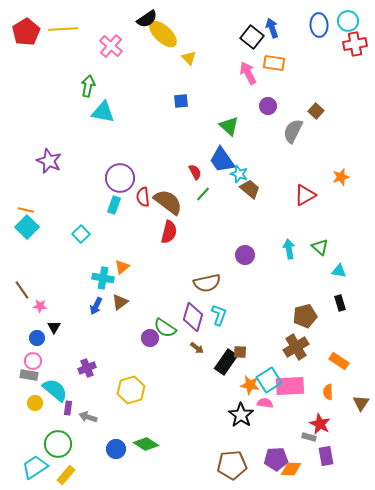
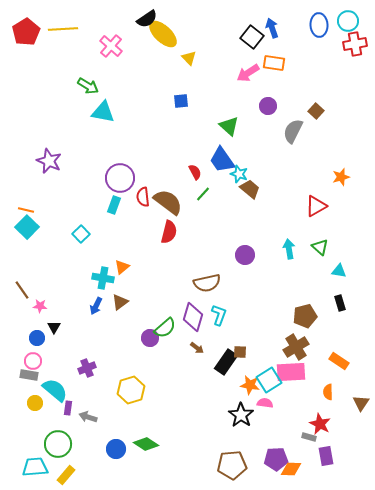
pink arrow at (248, 73): rotated 95 degrees counterclockwise
green arrow at (88, 86): rotated 110 degrees clockwise
red triangle at (305, 195): moved 11 px right, 11 px down
green semicircle at (165, 328): rotated 75 degrees counterclockwise
pink rectangle at (290, 386): moved 1 px right, 14 px up
cyan trapezoid at (35, 467): rotated 28 degrees clockwise
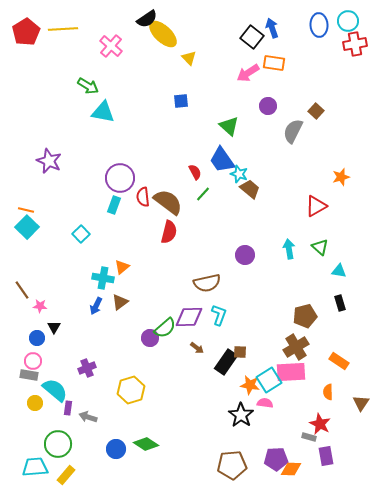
purple diamond at (193, 317): moved 4 px left; rotated 72 degrees clockwise
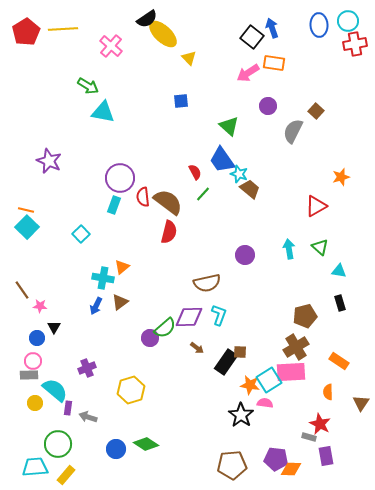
gray rectangle at (29, 375): rotated 12 degrees counterclockwise
purple pentagon at (276, 459): rotated 10 degrees clockwise
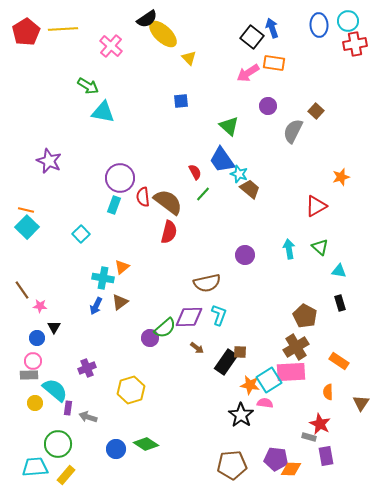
brown pentagon at (305, 316): rotated 30 degrees counterclockwise
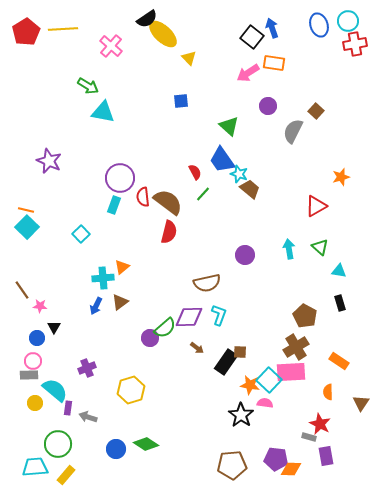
blue ellipse at (319, 25): rotated 15 degrees counterclockwise
cyan cross at (103, 278): rotated 15 degrees counterclockwise
cyan square at (269, 380): rotated 15 degrees counterclockwise
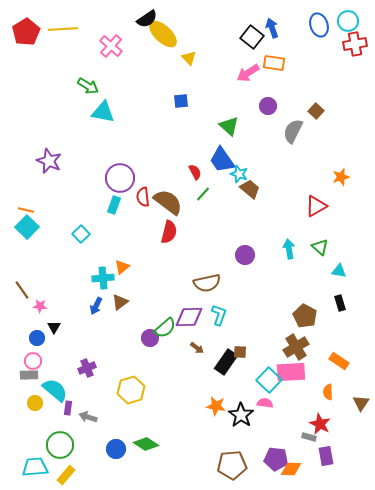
orange star at (250, 385): moved 34 px left, 21 px down
green circle at (58, 444): moved 2 px right, 1 px down
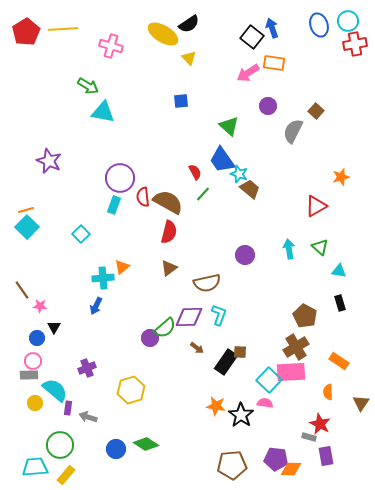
black semicircle at (147, 19): moved 42 px right, 5 px down
yellow ellipse at (163, 34): rotated 12 degrees counterclockwise
pink cross at (111, 46): rotated 25 degrees counterclockwise
brown semicircle at (168, 202): rotated 8 degrees counterclockwise
orange line at (26, 210): rotated 28 degrees counterclockwise
brown triangle at (120, 302): moved 49 px right, 34 px up
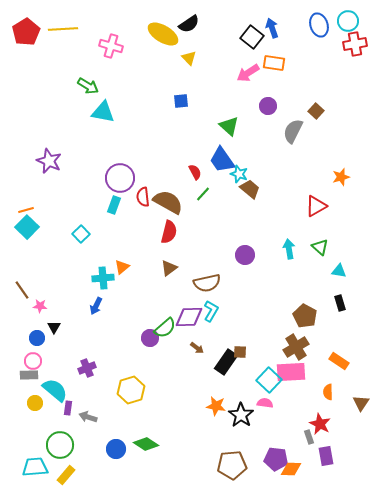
cyan L-shape at (219, 315): moved 8 px left, 4 px up; rotated 10 degrees clockwise
gray rectangle at (309, 437): rotated 56 degrees clockwise
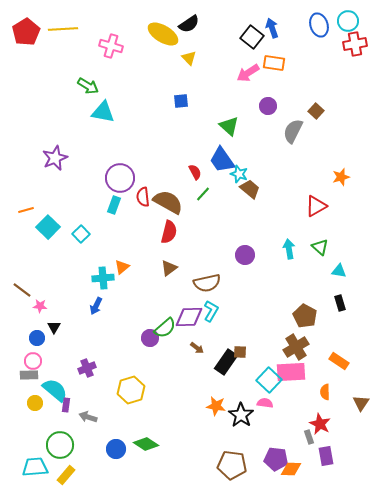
purple star at (49, 161): moved 6 px right, 3 px up; rotated 25 degrees clockwise
cyan square at (27, 227): moved 21 px right
brown line at (22, 290): rotated 18 degrees counterclockwise
orange semicircle at (328, 392): moved 3 px left
purple rectangle at (68, 408): moved 2 px left, 3 px up
brown pentagon at (232, 465): rotated 12 degrees clockwise
